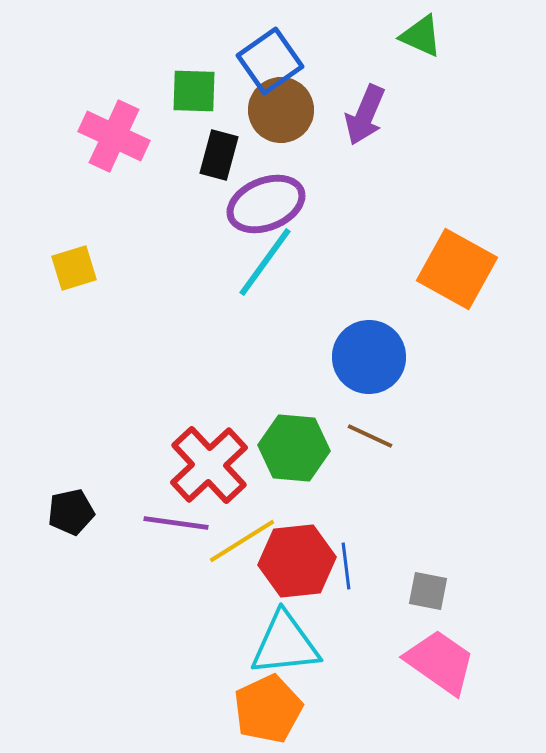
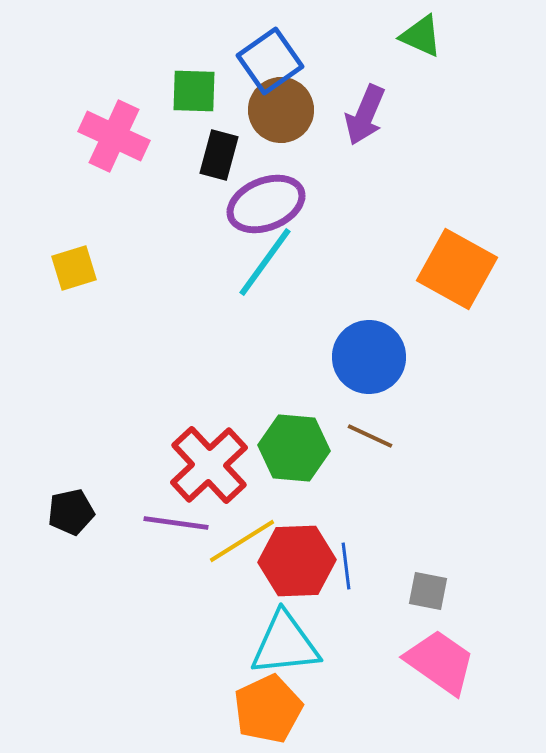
red hexagon: rotated 4 degrees clockwise
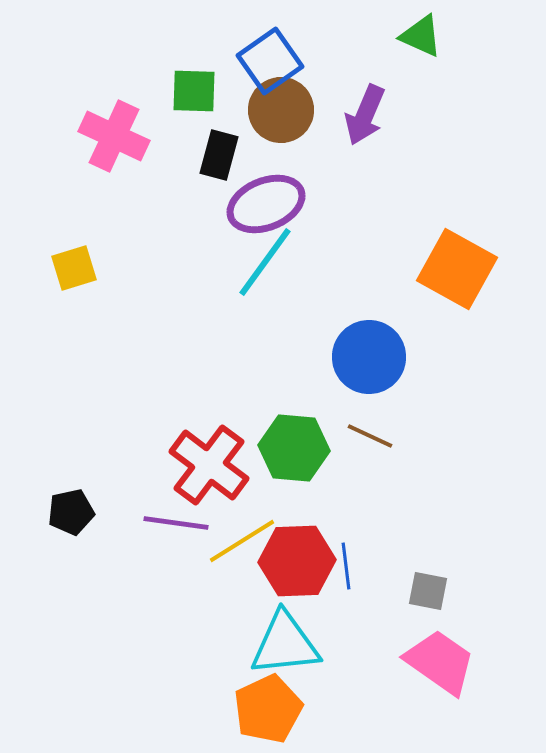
red cross: rotated 10 degrees counterclockwise
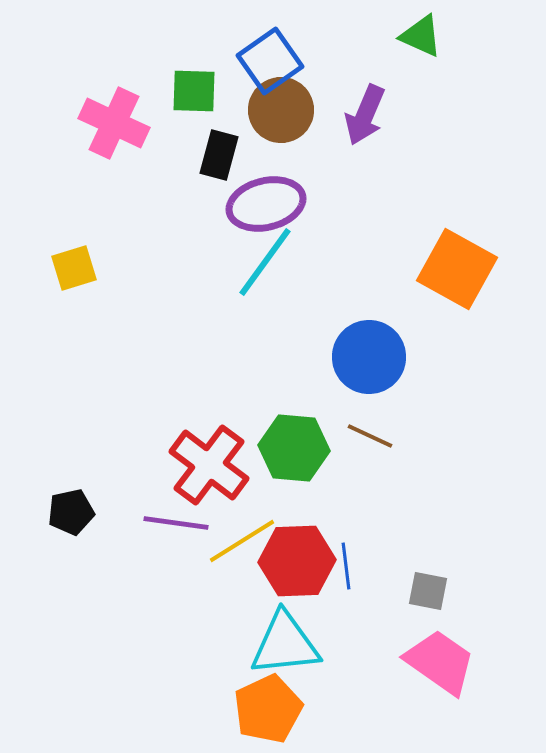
pink cross: moved 13 px up
purple ellipse: rotated 8 degrees clockwise
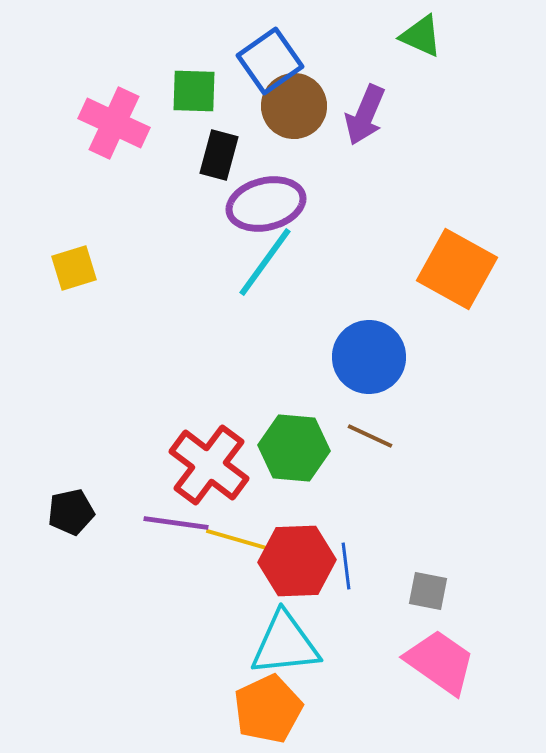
brown circle: moved 13 px right, 4 px up
yellow line: rotated 48 degrees clockwise
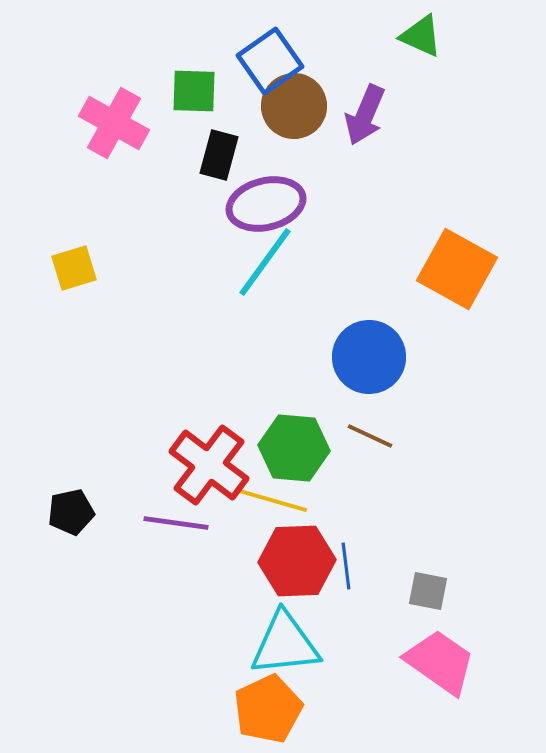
pink cross: rotated 4 degrees clockwise
yellow line: moved 29 px right, 41 px up
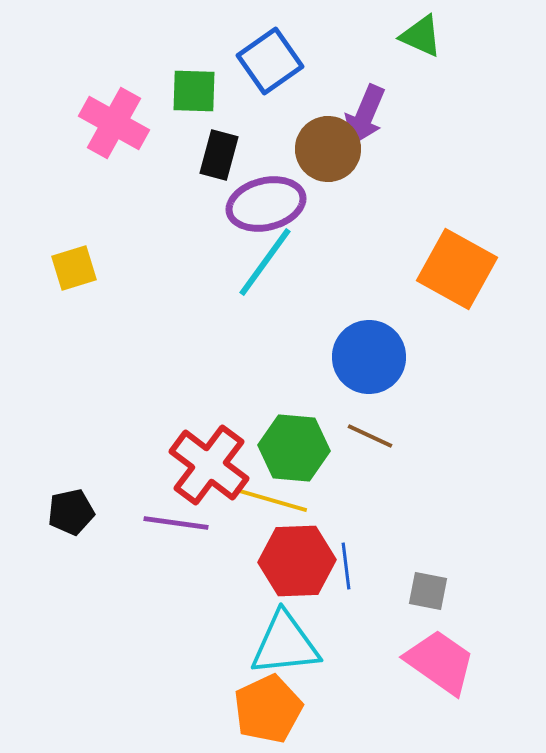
brown circle: moved 34 px right, 43 px down
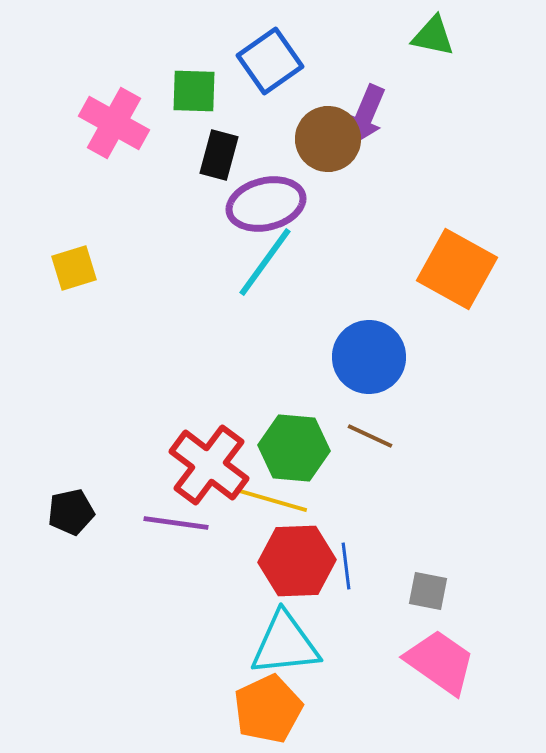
green triangle: moved 12 px right; rotated 12 degrees counterclockwise
brown circle: moved 10 px up
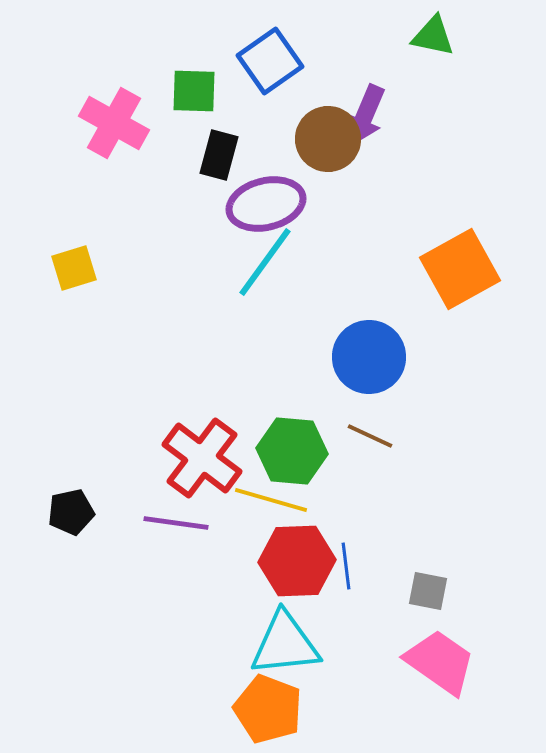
orange square: moved 3 px right; rotated 32 degrees clockwise
green hexagon: moved 2 px left, 3 px down
red cross: moved 7 px left, 7 px up
orange pentagon: rotated 26 degrees counterclockwise
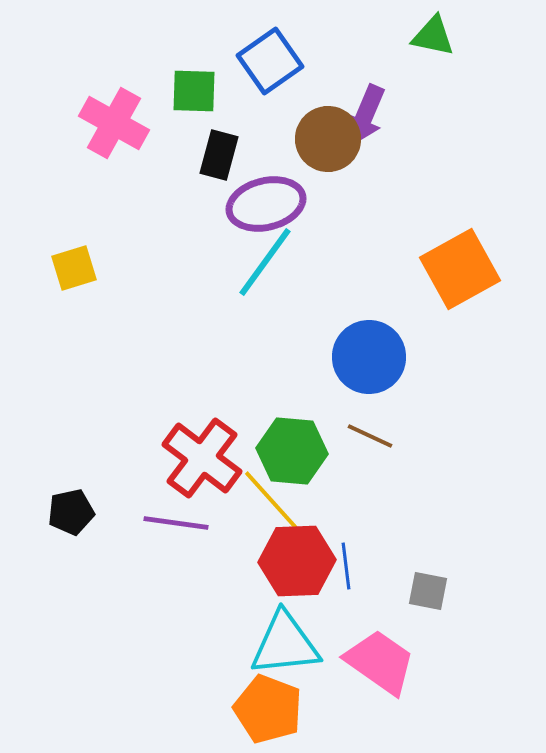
yellow line: rotated 32 degrees clockwise
pink trapezoid: moved 60 px left
